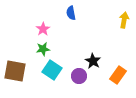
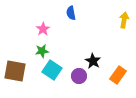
green star: moved 1 px left, 2 px down
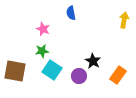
pink star: rotated 16 degrees counterclockwise
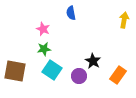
green star: moved 2 px right, 2 px up
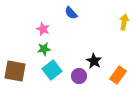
blue semicircle: rotated 32 degrees counterclockwise
yellow arrow: moved 2 px down
black star: moved 1 px right
cyan square: rotated 18 degrees clockwise
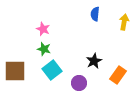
blue semicircle: moved 24 px right, 1 px down; rotated 48 degrees clockwise
green star: rotated 24 degrees clockwise
black star: rotated 14 degrees clockwise
brown square: rotated 10 degrees counterclockwise
purple circle: moved 7 px down
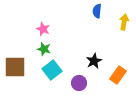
blue semicircle: moved 2 px right, 3 px up
brown square: moved 4 px up
